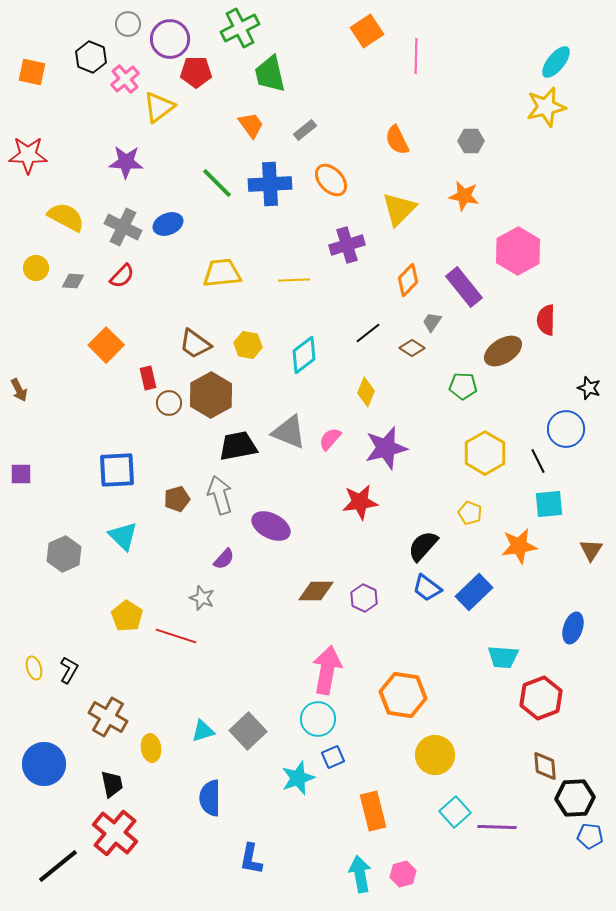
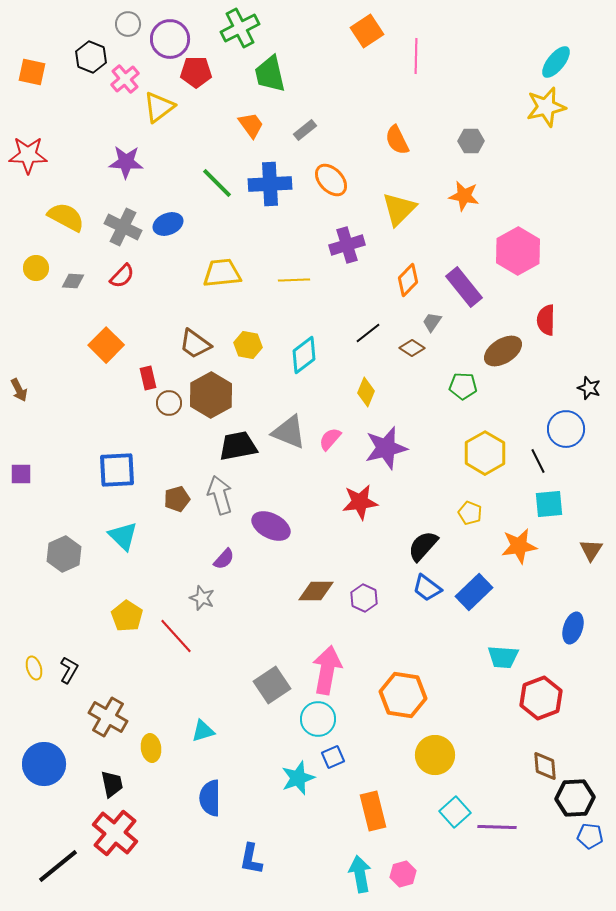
red line at (176, 636): rotated 30 degrees clockwise
gray square at (248, 731): moved 24 px right, 46 px up; rotated 9 degrees clockwise
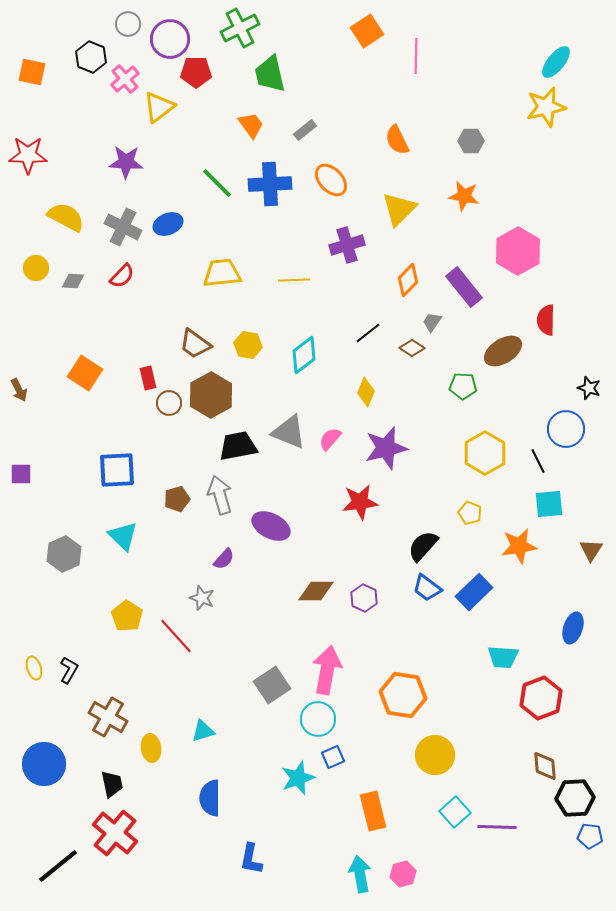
orange square at (106, 345): moved 21 px left, 28 px down; rotated 12 degrees counterclockwise
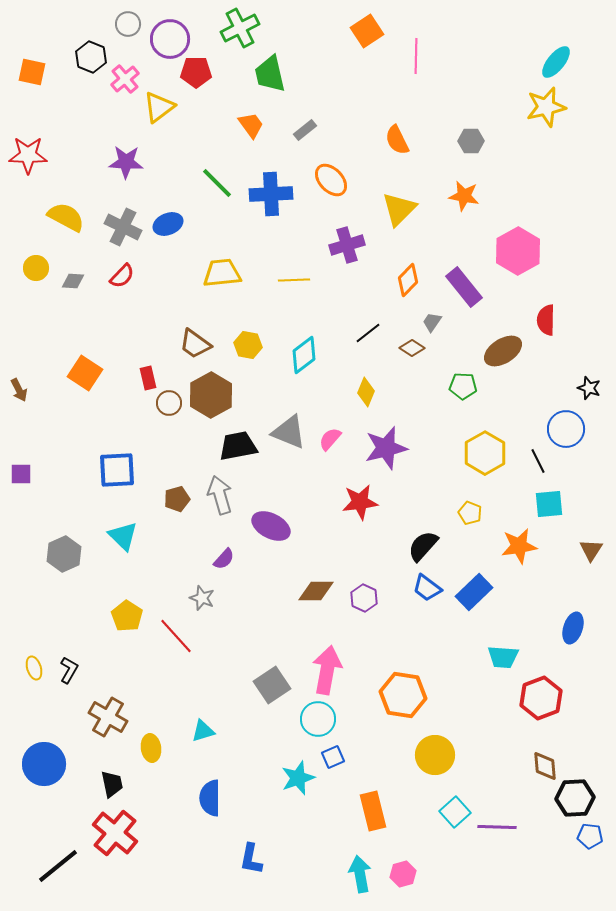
blue cross at (270, 184): moved 1 px right, 10 px down
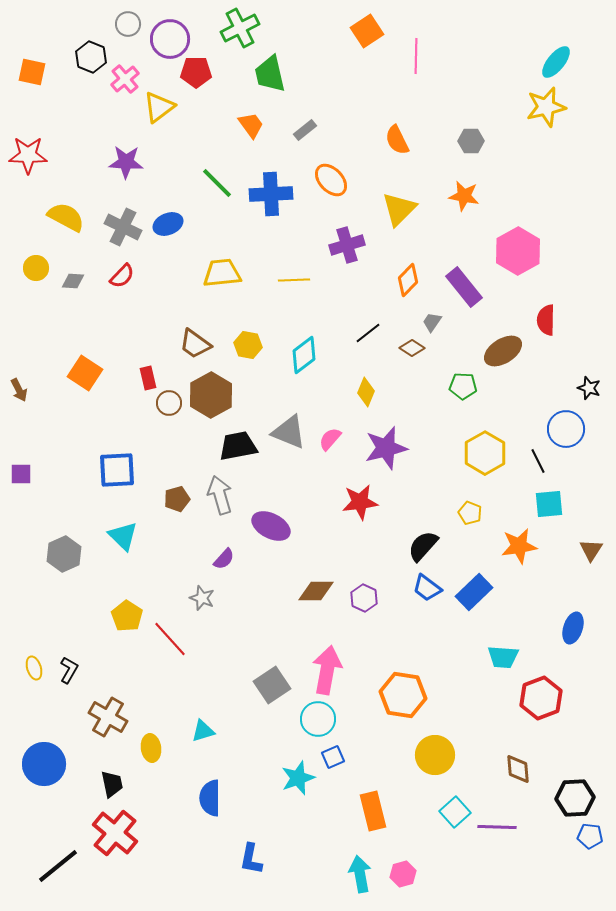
red line at (176, 636): moved 6 px left, 3 px down
brown diamond at (545, 766): moved 27 px left, 3 px down
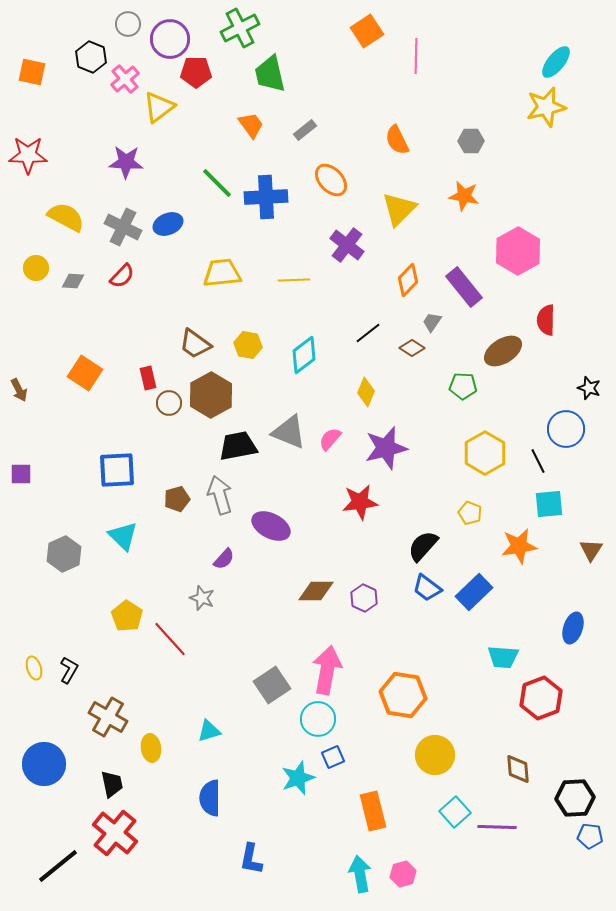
blue cross at (271, 194): moved 5 px left, 3 px down
purple cross at (347, 245): rotated 36 degrees counterclockwise
cyan triangle at (203, 731): moved 6 px right
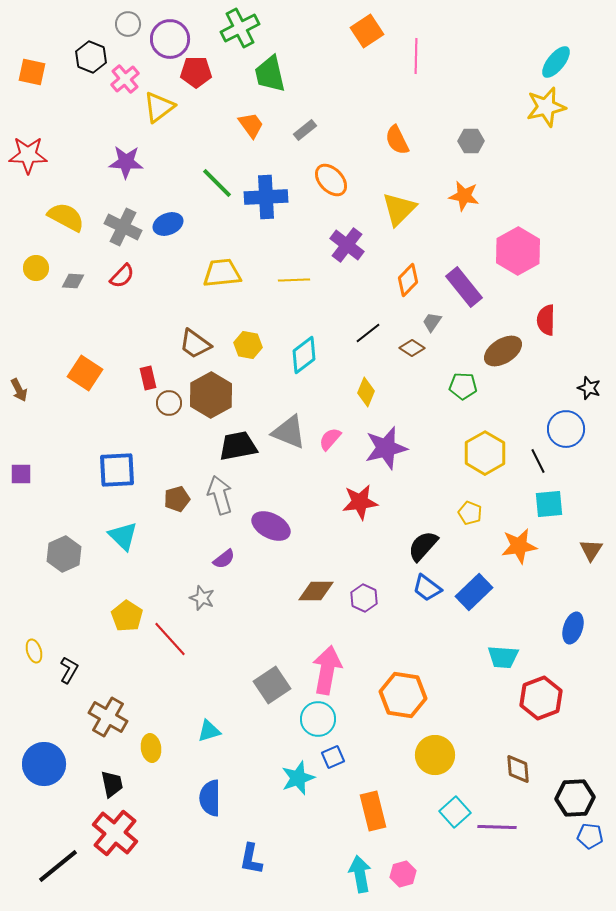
purple semicircle at (224, 559): rotated 10 degrees clockwise
yellow ellipse at (34, 668): moved 17 px up
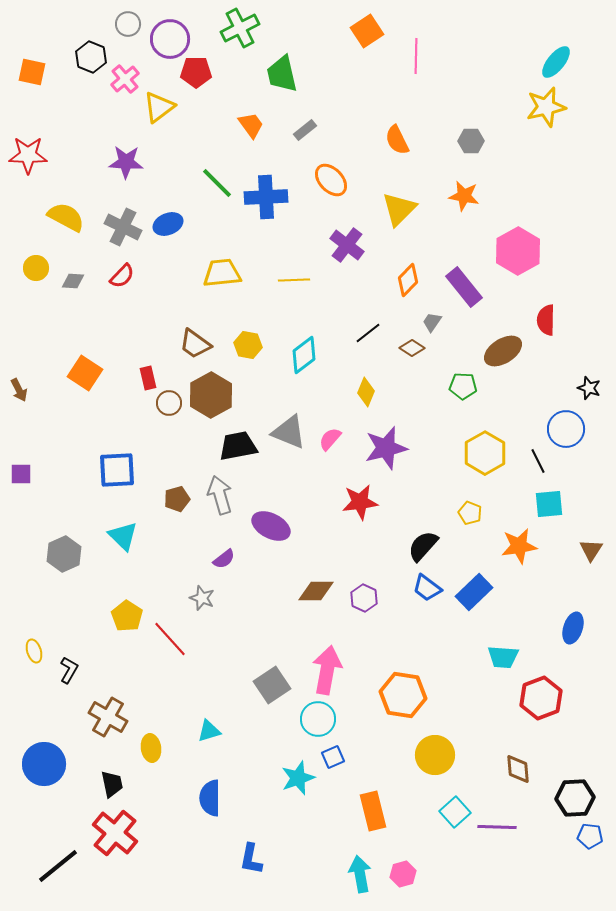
green trapezoid at (270, 74): moved 12 px right
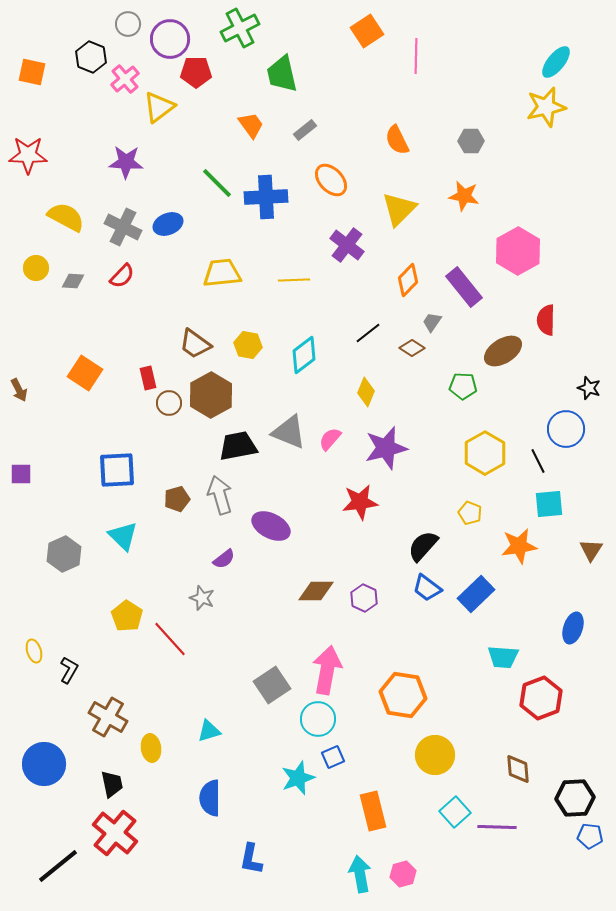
blue rectangle at (474, 592): moved 2 px right, 2 px down
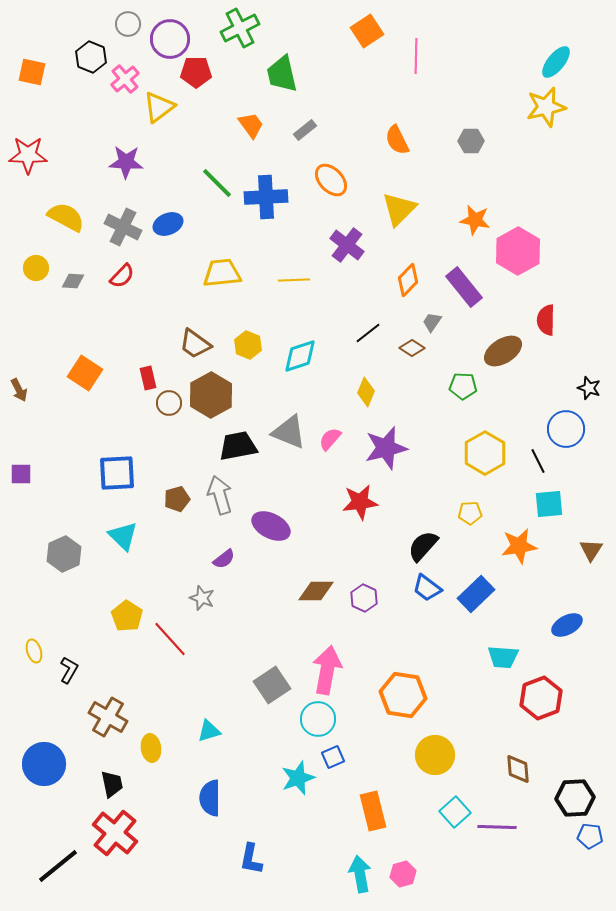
orange star at (464, 196): moved 11 px right, 24 px down
yellow hexagon at (248, 345): rotated 12 degrees clockwise
cyan diamond at (304, 355): moved 4 px left, 1 px down; rotated 18 degrees clockwise
blue square at (117, 470): moved 3 px down
yellow pentagon at (470, 513): rotated 25 degrees counterclockwise
blue ellipse at (573, 628): moved 6 px left, 3 px up; rotated 44 degrees clockwise
